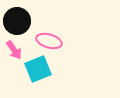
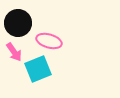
black circle: moved 1 px right, 2 px down
pink arrow: moved 2 px down
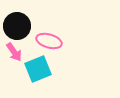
black circle: moved 1 px left, 3 px down
